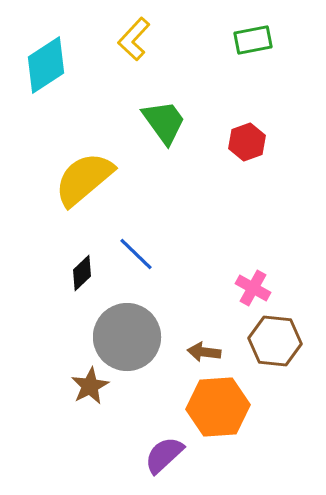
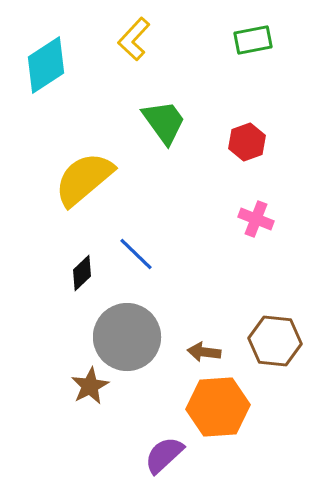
pink cross: moved 3 px right, 69 px up; rotated 8 degrees counterclockwise
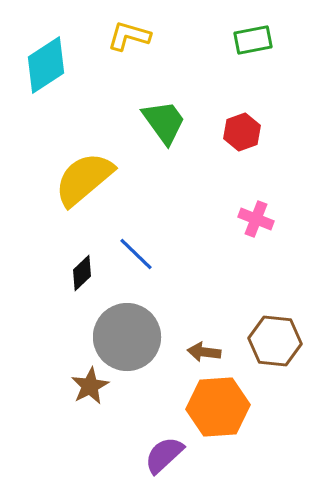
yellow L-shape: moved 5 px left, 3 px up; rotated 63 degrees clockwise
red hexagon: moved 5 px left, 10 px up
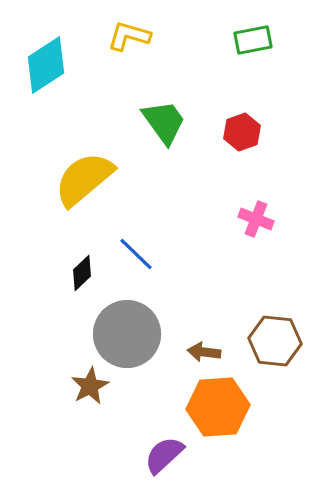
gray circle: moved 3 px up
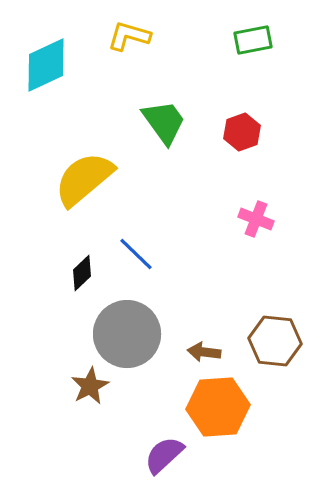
cyan diamond: rotated 8 degrees clockwise
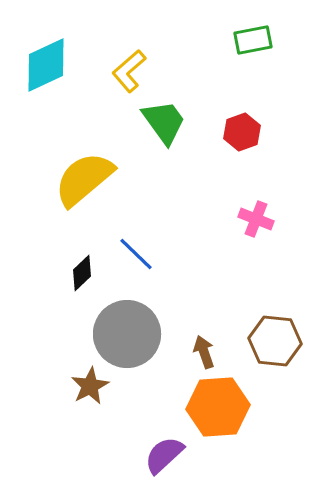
yellow L-shape: moved 35 px down; rotated 57 degrees counterclockwise
brown arrow: rotated 64 degrees clockwise
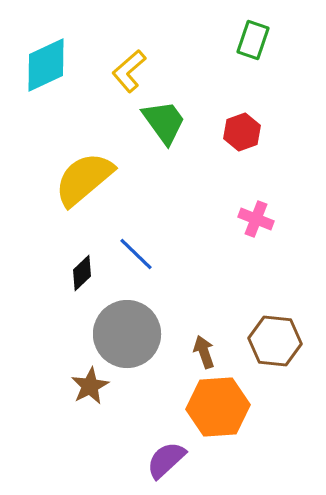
green rectangle: rotated 60 degrees counterclockwise
purple semicircle: moved 2 px right, 5 px down
